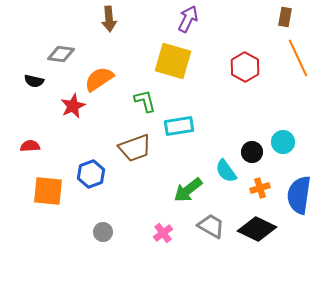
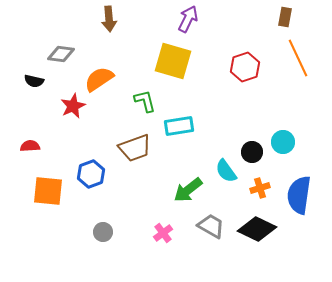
red hexagon: rotated 12 degrees clockwise
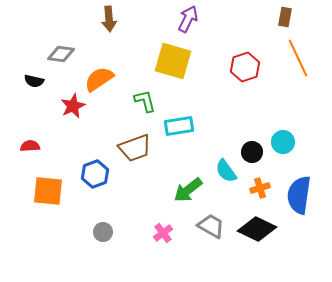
blue hexagon: moved 4 px right
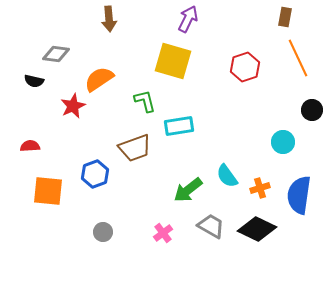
gray diamond: moved 5 px left
black circle: moved 60 px right, 42 px up
cyan semicircle: moved 1 px right, 5 px down
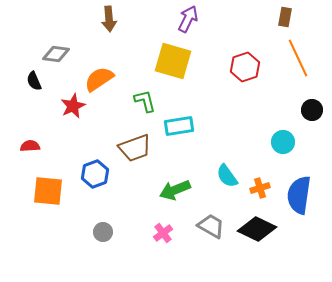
black semicircle: rotated 54 degrees clockwise
green arrow: moved 13 px left; rotated 16 degrees clockwise
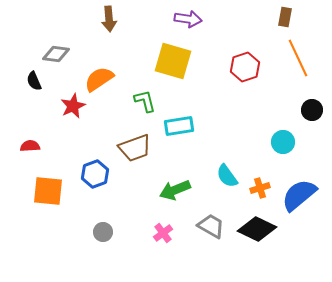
purple arrow: rotated 72 degrees clockwise
blue semicircle: rotated 42 degrees clockwise
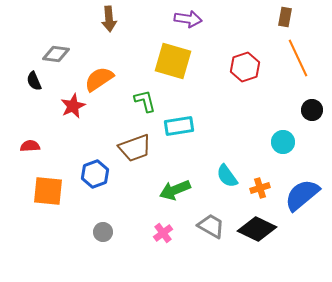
blue semicircle: moved 3 px right
